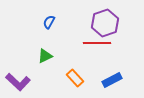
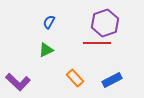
green triangle: moved 1 px right, 6 px up
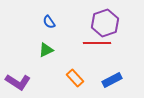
blue semicircle: rotated 64 degrees counterclockwise
purple L-shape: rotated 10 degrees counterclockwise
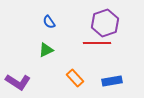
blue rectangle: moved 1 px down; rotated 18 degrees clockwise
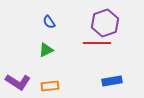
orange rectangle: moved 25 px left, 8 px down; rotated 54 degrees counterclockwise
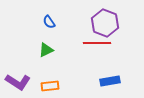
purple hexagon: rotated 20 degrees counterclockwise
blue rectangle: moved 2 px left
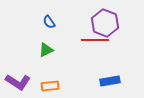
red line: moved 2 px left, 3 px up
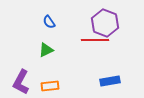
purple L-shape: moved 3 px right; rotated 85 degrees clockwise
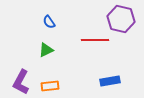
purple hexagon: moved 16 px right, 4 px up; rotated 8 degrees counterclockwise
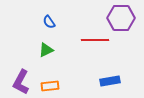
purple hexagon: moved 1 px up; rotated 12 degrees counterclockwise
